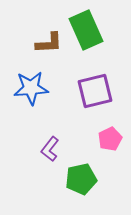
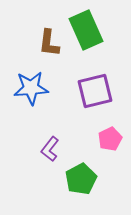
brown L-shape: rotated 100 degrees clockwise
green pentagon: rotated 16 degrees counterclockwise
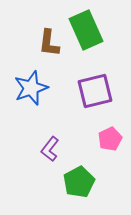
blue star: rotated 16 degrees counterclockwise
green pentagon: moved 2 px left, 3 px down
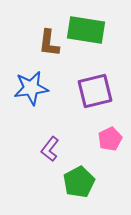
green rectangle: rotated 57 degrees counterclockwise
blue star: rotated 12 degrees clockwise
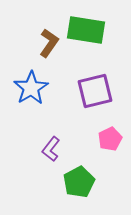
brown L-shape: rotated 152 degrees counterclockwise
blue star: rotated 24 degrees counterclockwise
purple L-shape: moved 1 px right
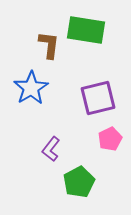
brown L-shape: moved 2 px down; rotated 28 degrees counterclockwise
purple square: moved 3 px right, 7 px down
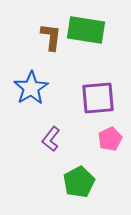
brown L-shape: moved 2 px right, 8 px up
purple square: rotated 9 degrees clockwise
purple L-shape: moved 10 px up
